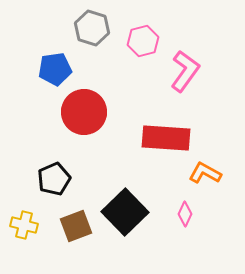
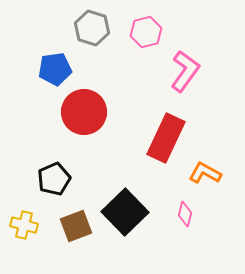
pink hexagon: moved 3 px right, 9 px up
red rectangle: rotated 69 degrees counterclockwise
pink diamond: rotated 10 degrees counterclockwise
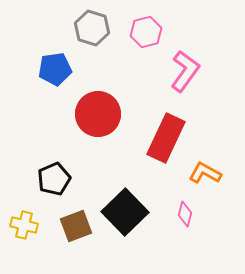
red circle: moved 14 px right, 2 px down
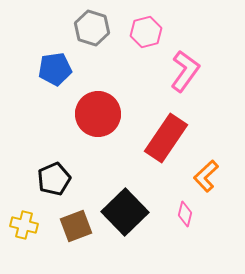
red rectangle: rotated 9 degrees clockwise
orange L-shape: moved 1 px right, 3 px down; rotated 72 degrees counterclockwise
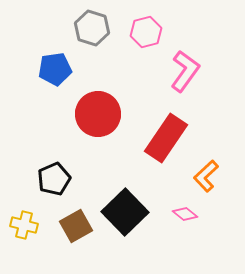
pink diamond: rotated 65 degrees counterclockwise
brown square: rotated 8 degrees counterclockwise
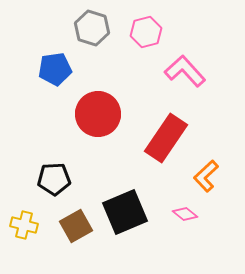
pink L-shape: rotated 78 degrees counterclockwise
black pentagon: rotated 20 degrees clockwise
black square: rotated 21 degrees clockwise
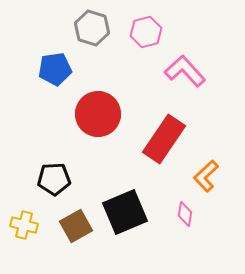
red rectangle: moved 2 px left, 1 px down
pink diamond: rotated 60 degrees clockwise
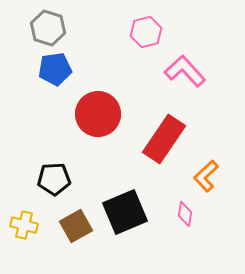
gray hexagon: moved 44 px left
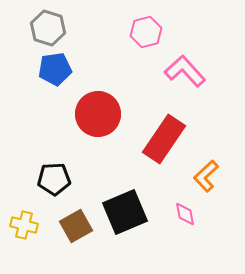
pink diamond: rotated 20 degrees counterclockwise
